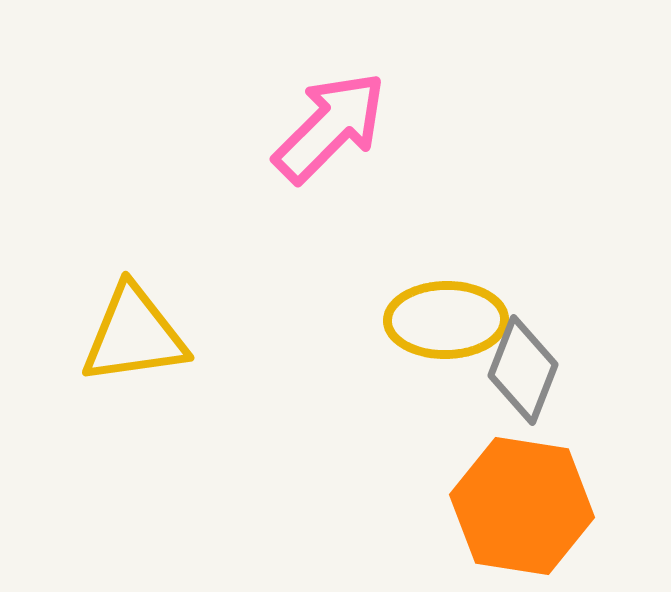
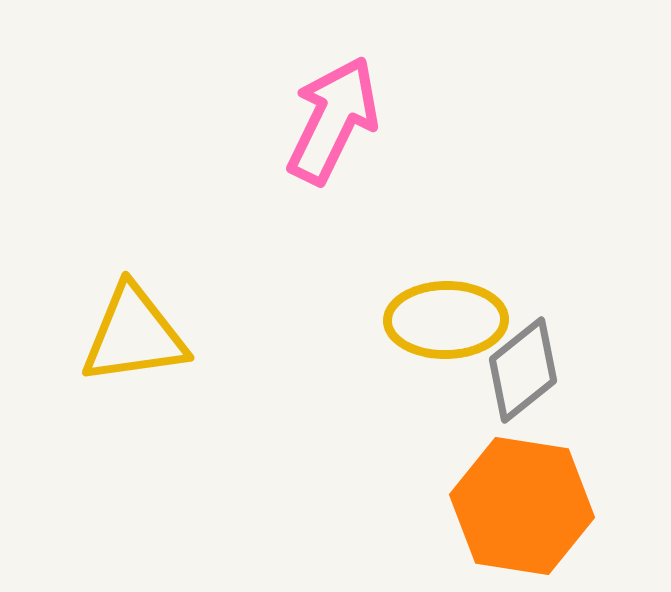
pink arrow: moved 3 px right, 7 px up; rotated 19 degrees counterclockwise
gray diamond: rotated 30 degrees clockwise
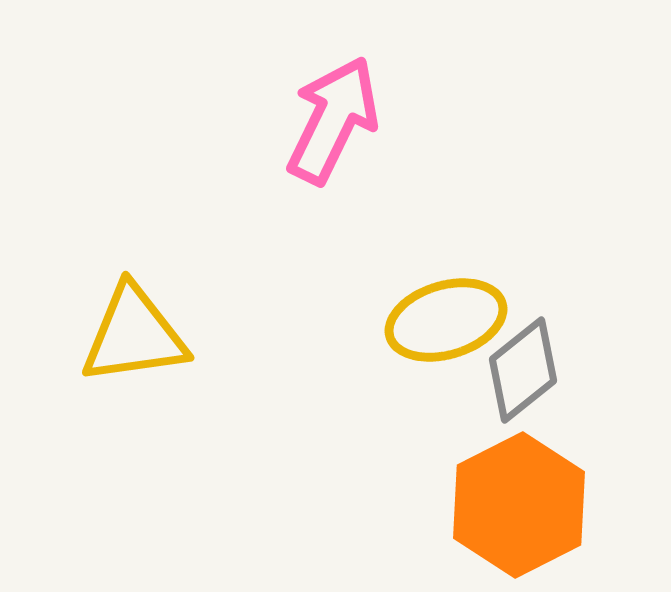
yellow ellipse: rotated 16 degrees counterclockwise
orange hexagon: moved 3 px left, 1 px up; rotated 24 degrees clockwise
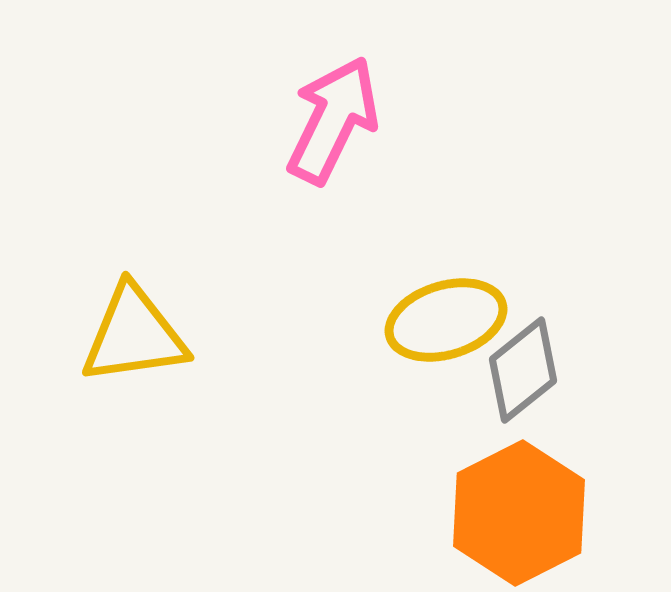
orange hexagon: moved 8 px down
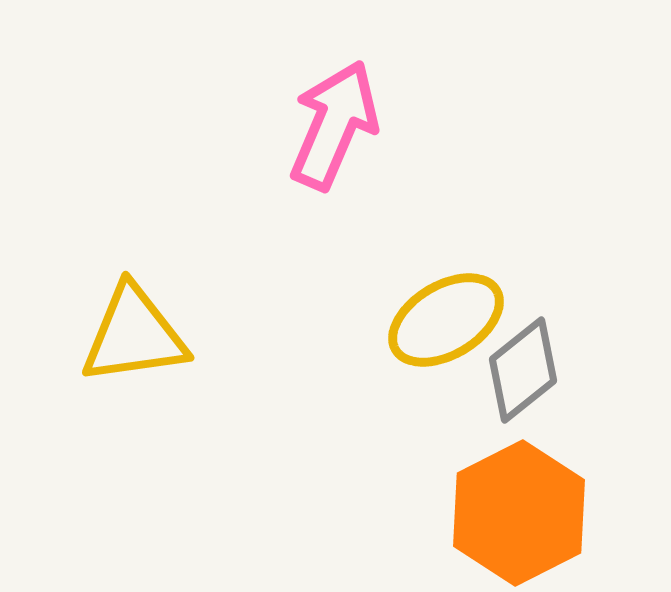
pink arrow: moved 1 px right, 5 px down; rotated 3 degrees counterclockwise
yellow ellipse: rotated 14 degrees counterclockwise
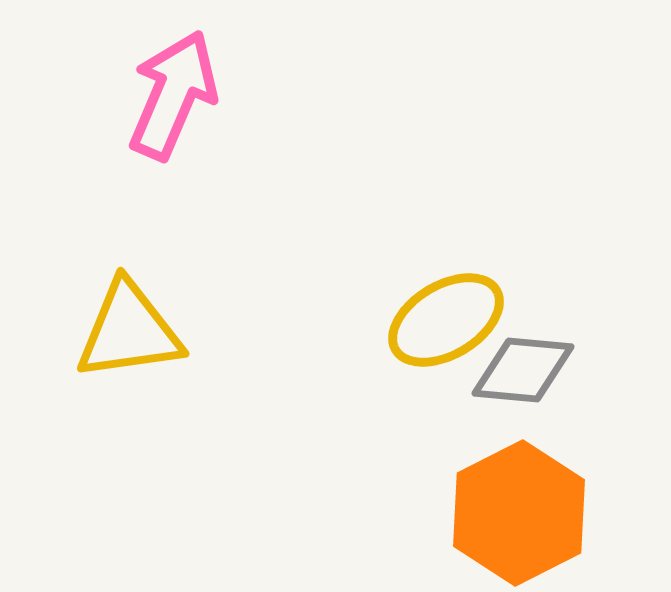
pink arrow: moved 161 px left, 30 px up
yellow triangle: moved 5 px left, 4 px up
gray diamond: rotated 44 degrees clockwise
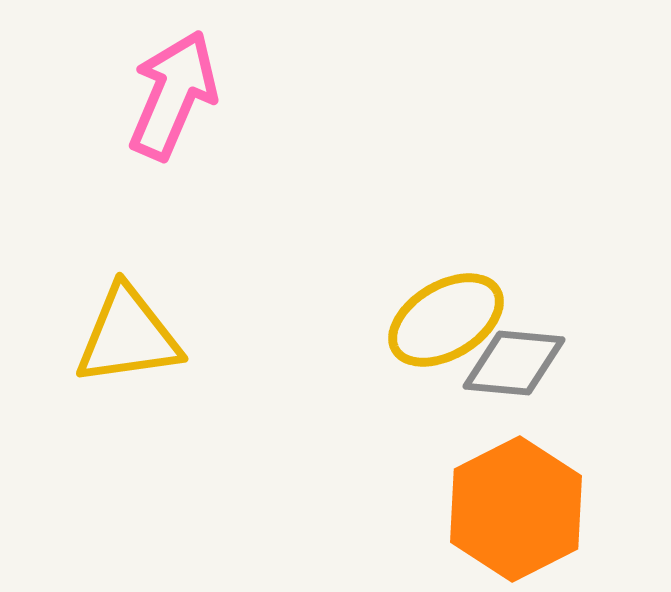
yellow triangle: moved 1 px left, 5 px down
gray diamond: moved 9 px left, 7 px up
orange hexagon: moved 3 px left, 4 px up
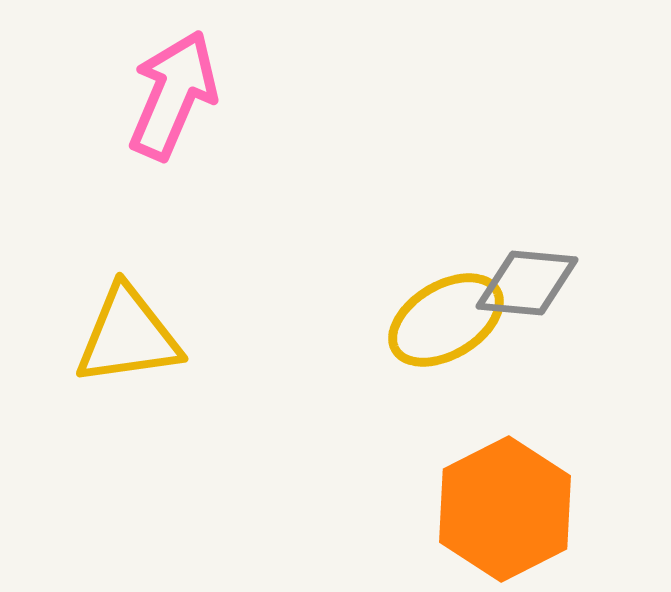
gray diamond: moved 13 px right, 80 px up
orange hexagon: moved 11 px left
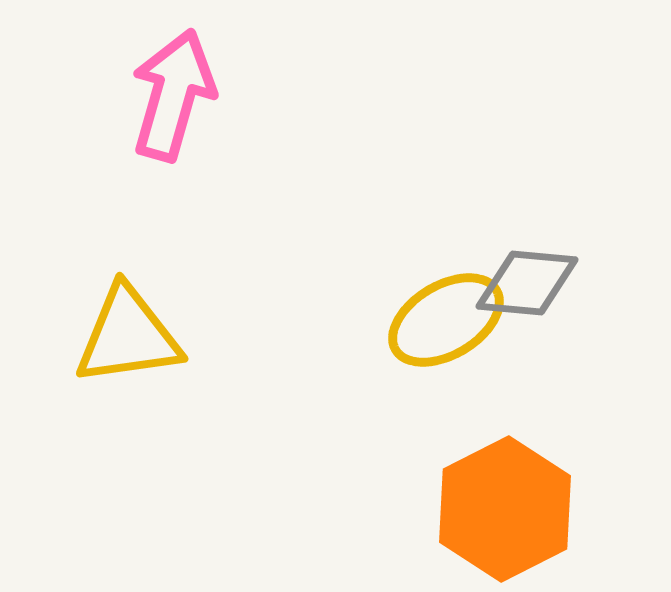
pink arrow: rotated 7 degrees counterclockwise
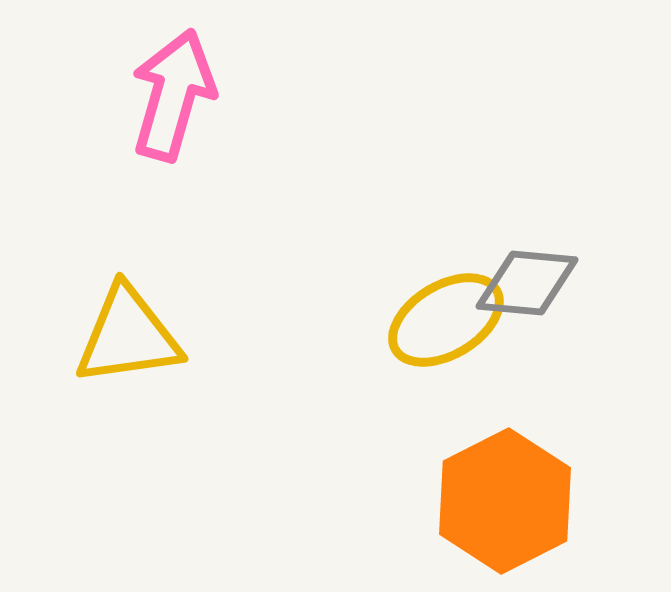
orange hexagon: moved 8 px up
